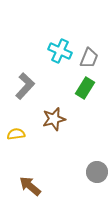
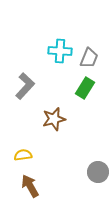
cyan cross: rotated 20 degrees counterclockwise
yellow semicircle: moved 7 px right, 21 px down
gray circle: moved 1 px right
brown arrow: rotated 20 degrees clockwise
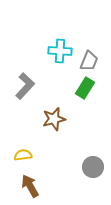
gray trapezoid: moved 3 px down
gray circle: moved 5 px left, 5 px up
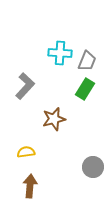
cyan cross: moved 2 px down
gray trapezoid: moved 2 px left
green rectangle: moved 1 px down
yellow semicircle: moved 3 px right, 3 px up
brown arrow: rotated 35 degrees clockwise
